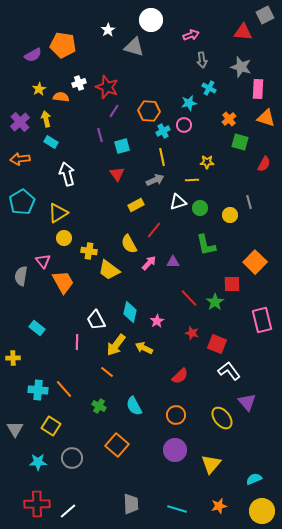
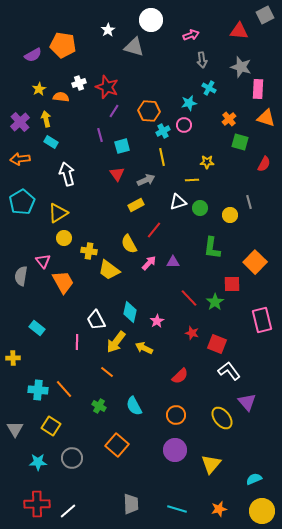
red triangle at (243, 32): moved 4 px left, 1 px up
gray arrow at (155, 180): moved 9 px left
green L-shape at (206, 245): moved 6 px right, 3 px down; rotated 20 degrees clockwise
yellow arrow at (116, 345): moved 3 px up
orange star at (219, 506): moved 3 px down
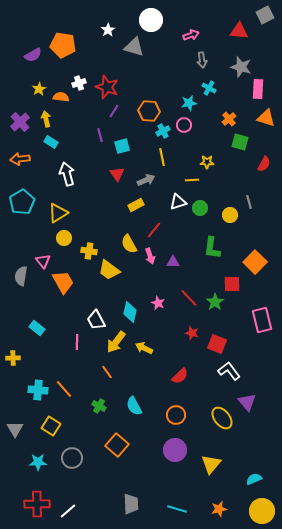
pink arrow at (149, 263): moved 1 px right, 7 px up; rotated 119 degrees clockwise
pink star at (157, 321): moved 1 px right, 18 px up; rotated 16 degrees counterclockwise
orange line at (107, 372): rotated 16 degrees clockwise
